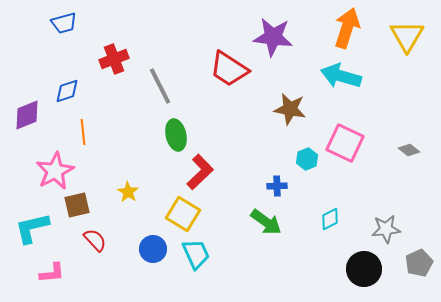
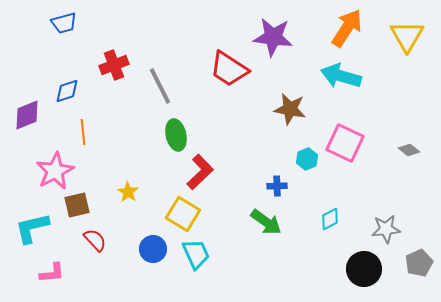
orange arrow: rotated 15 degrees clockwise
red cross: moved 6 px down
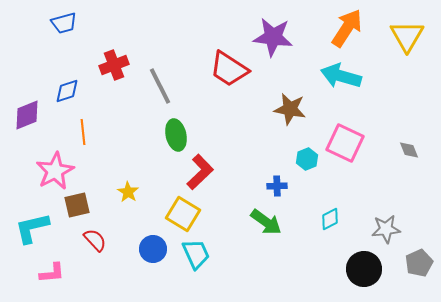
gray diamond: rotated 30 degrees clockwise
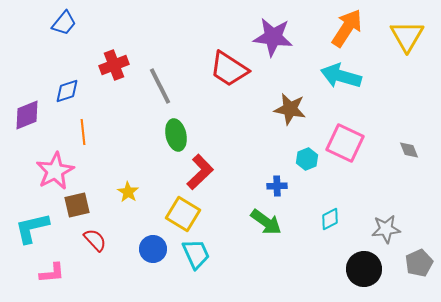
blue trapezoid: rotated 36 degrees counterclockwise
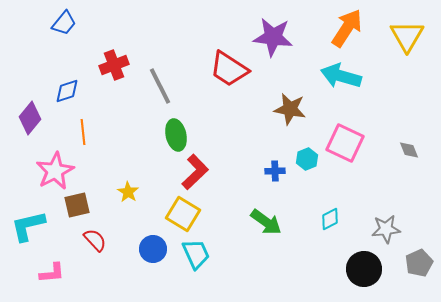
purple diamond: moved 3 px right, 3 px down; rotated 28 degrees counterclockwise
red L-shape: moved 5 px left
blue cross: moved 2 px left, 15 px up
cyan L-shape: moved 4 px left, 2 px up
